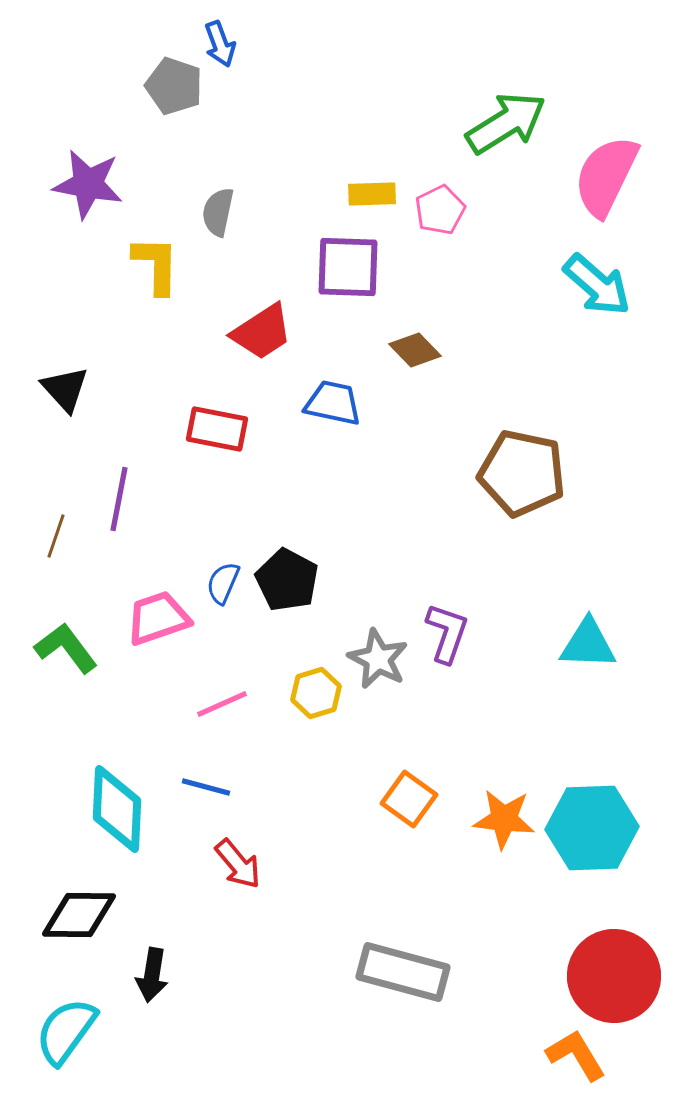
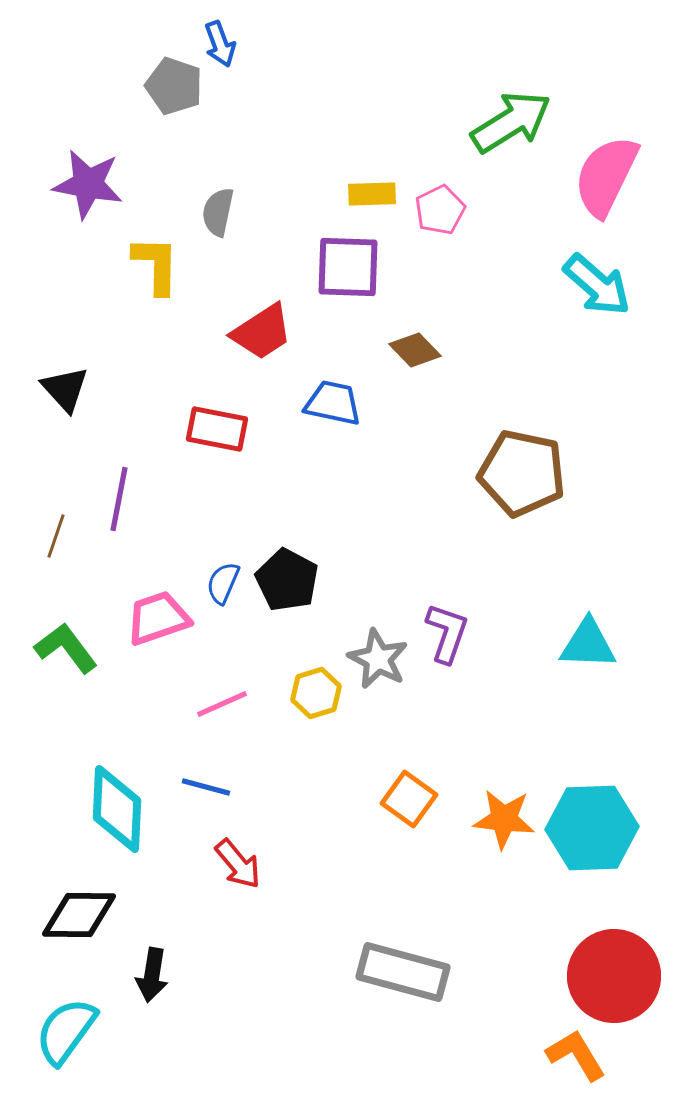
green arrow: moved 5 px right, 1 px up
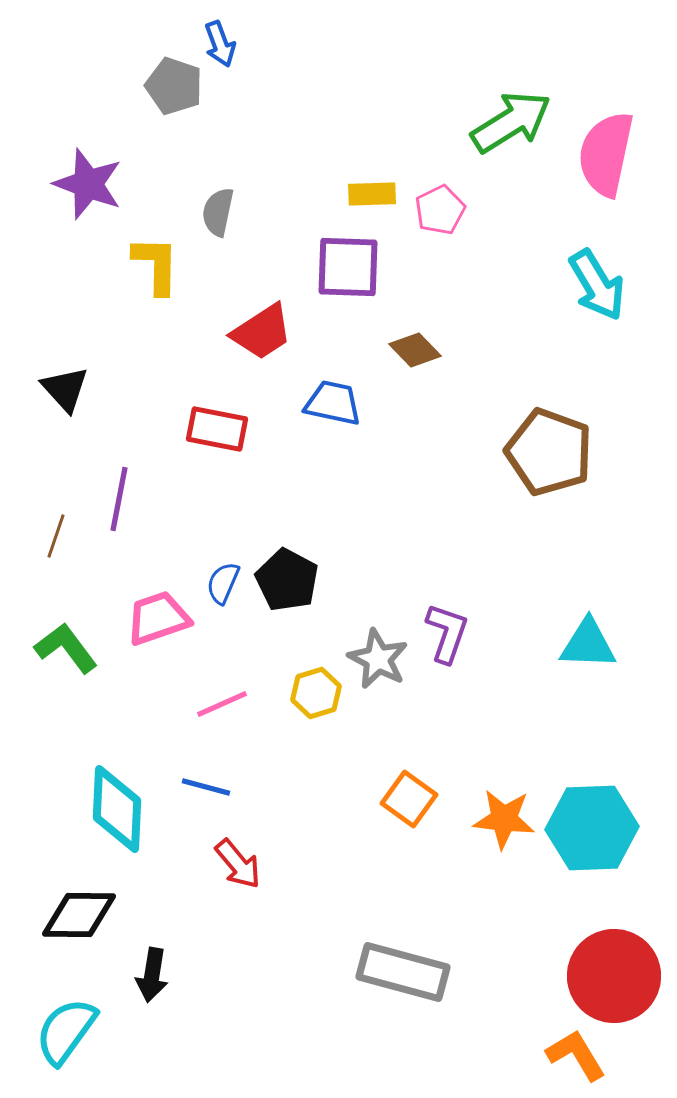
pink semicircle: moved 22 px up; rotated 14 degrees counterclockwise
purple star: rotated 10 degrees clockwise
cyan arrow: rotated 18 degrees clockwise
brown pentagon: moved 27 px right, 21 px up; rotated 8 degrees clockwise
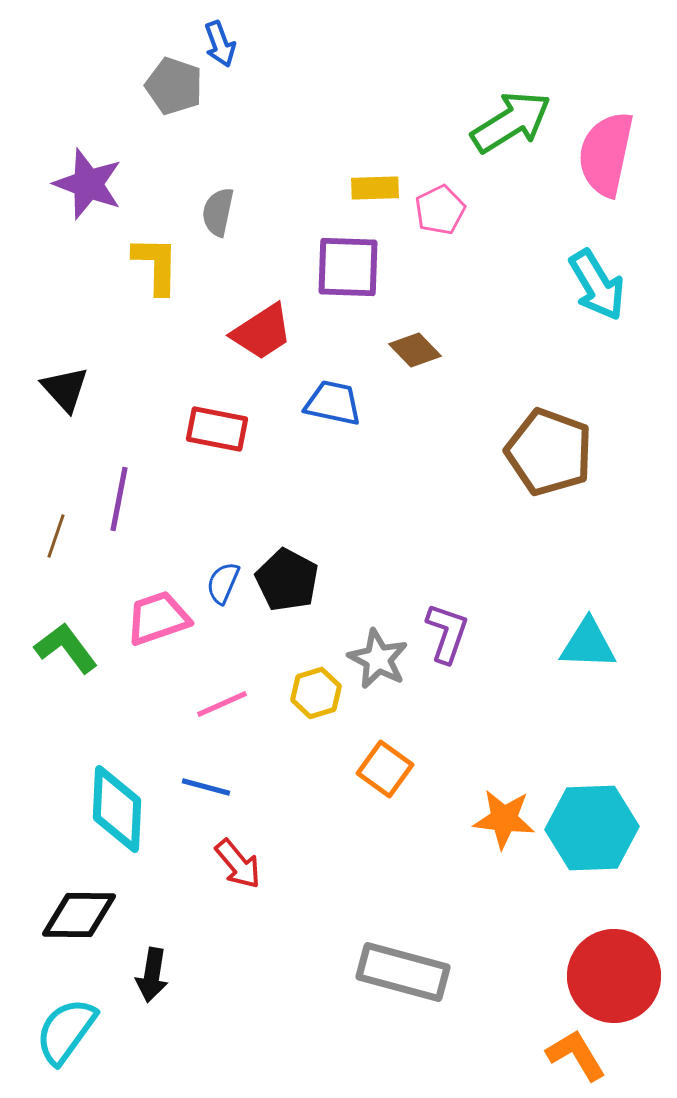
yellow rectangle: moved 3 px right, 6 px up
orange square: moved 24 px left, 30 px up
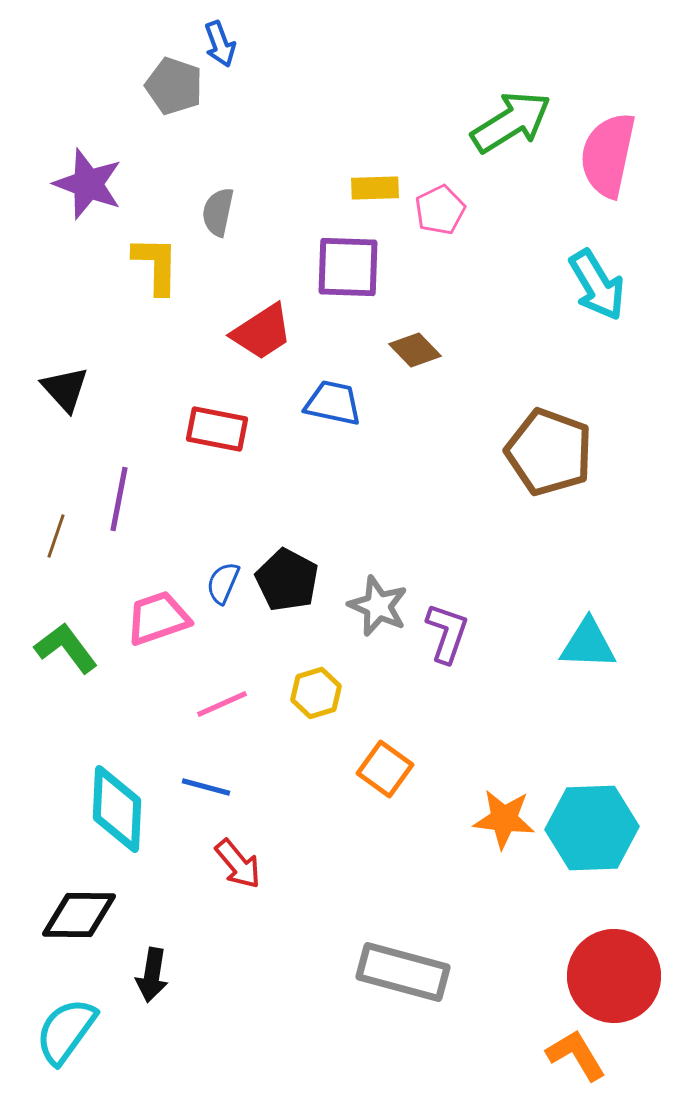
pink semicircle: moved 2 px right, 1 px down
gray star: moved 53 px up; rotated 4 degrees counterclockwise
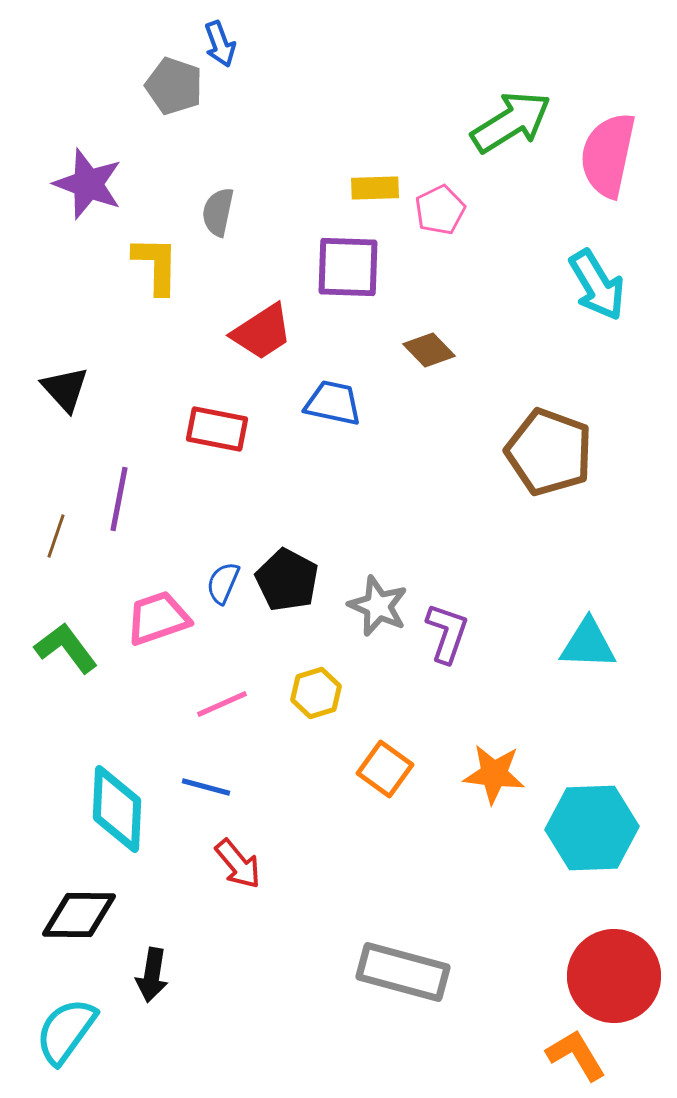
brown diamond: moved 14 px right
orange star: moved 10 px left, 45 px up
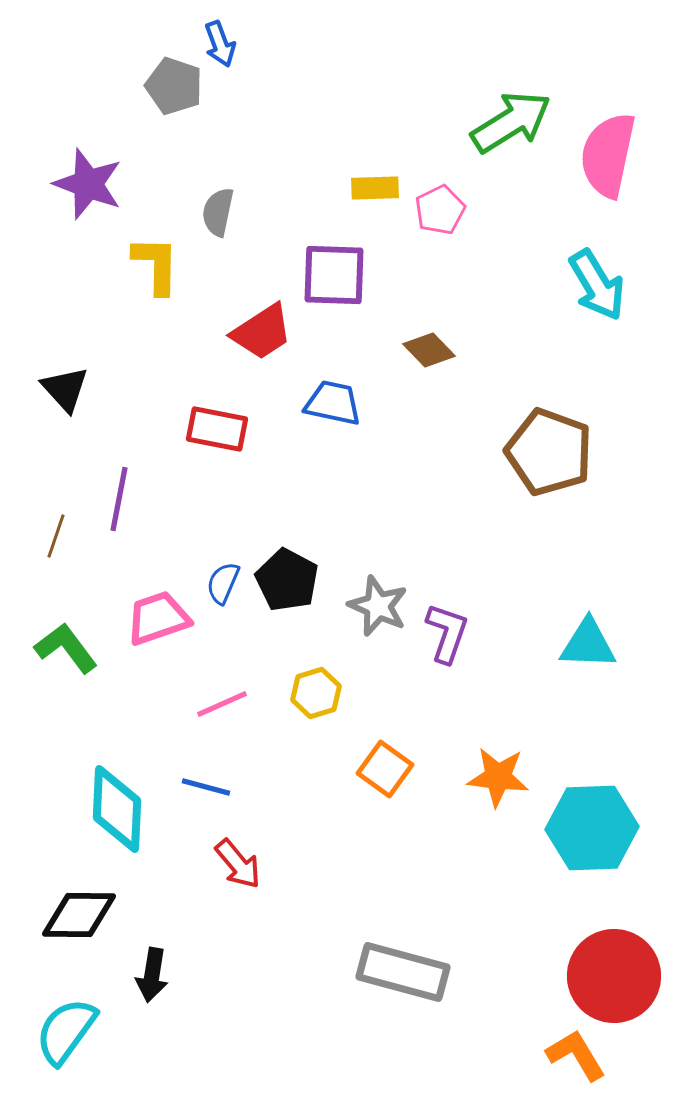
purple square: moved 14 px left, 8 px down
orange star: moved 4 px right, 3 px down
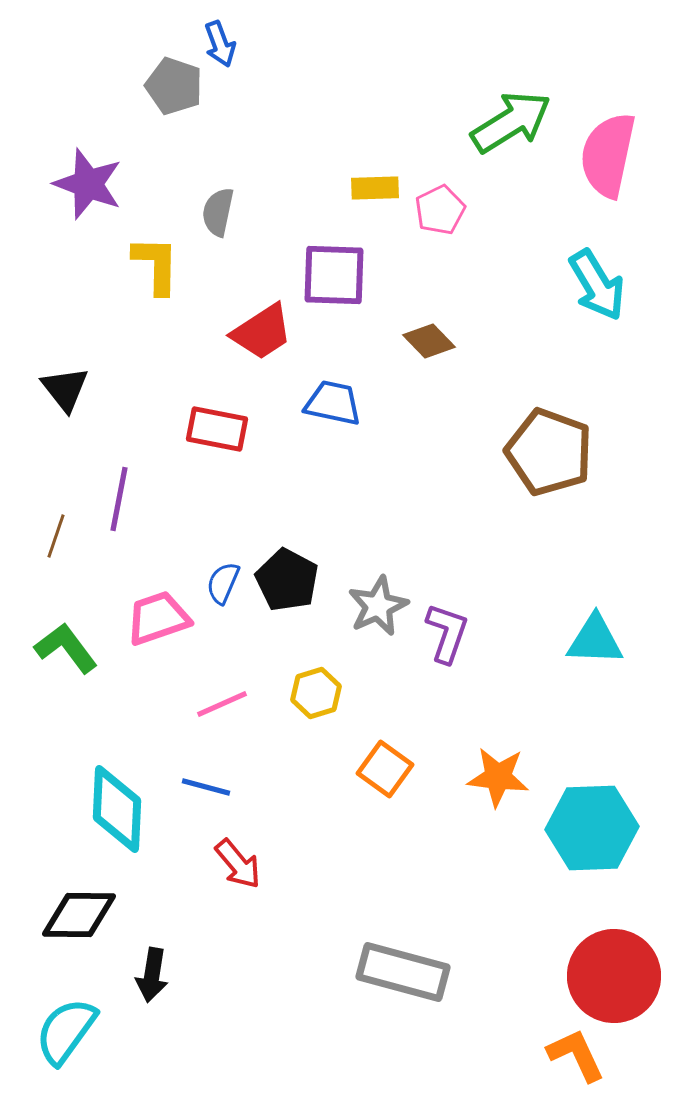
brown diamond: moved 9 px up
black triangle: rotated 4 degrees clockwise
gray star: rotated 24 degrees clockwise
cyan triangle: moved 7 px right, 4 px up
orange L-shape: rotated 6 degrees clockwise
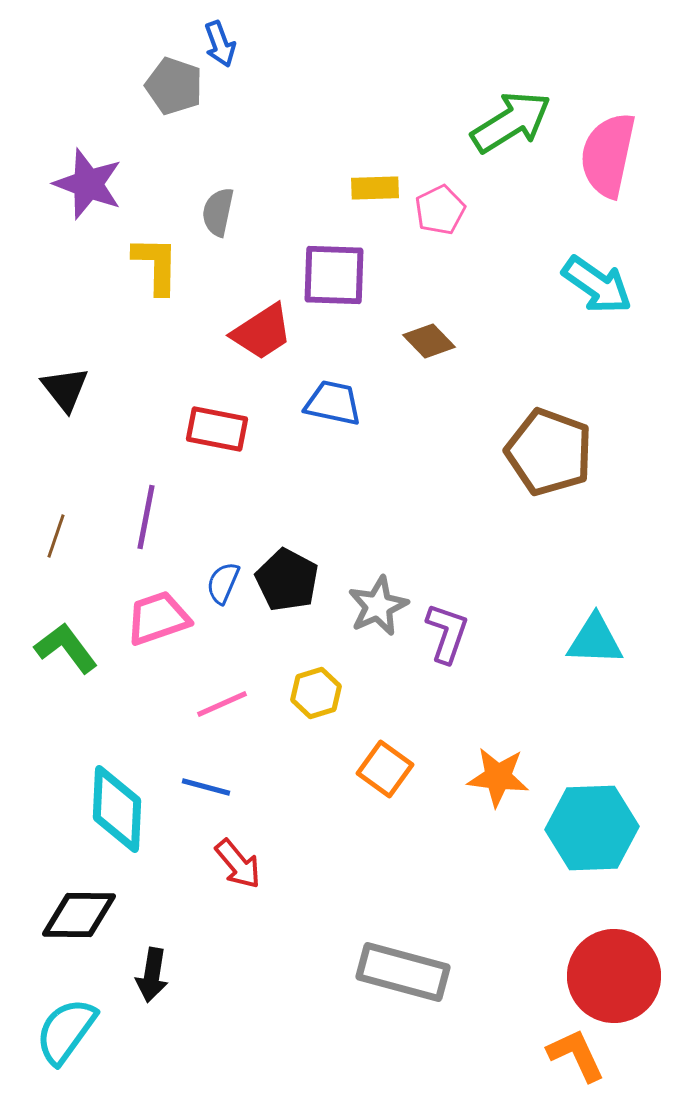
cyan arrow: rotated 24 degrees counterclockwise
purple line: moved 27 px right, 18 px down
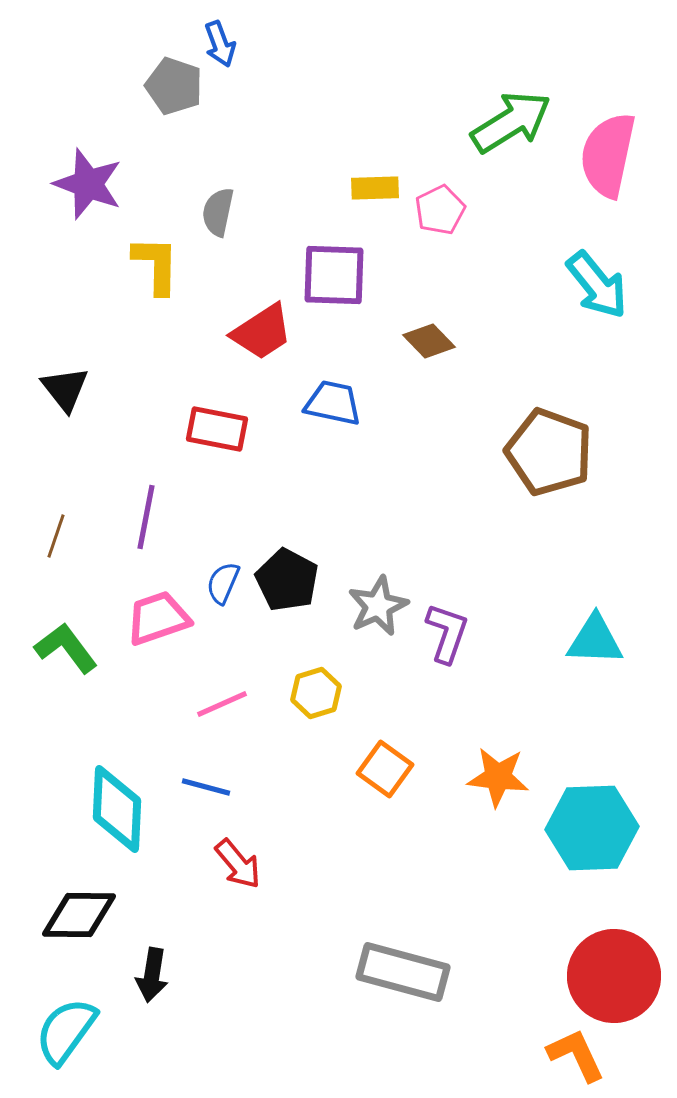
cyan arrow: rotated 16 degrees clockwise
